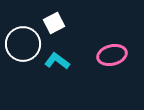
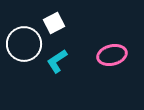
white circle: moved 1 px right
cyan L-shape: rotated 70 degrees counterclockwise
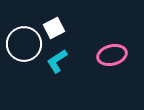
white square: moved 5 px down
